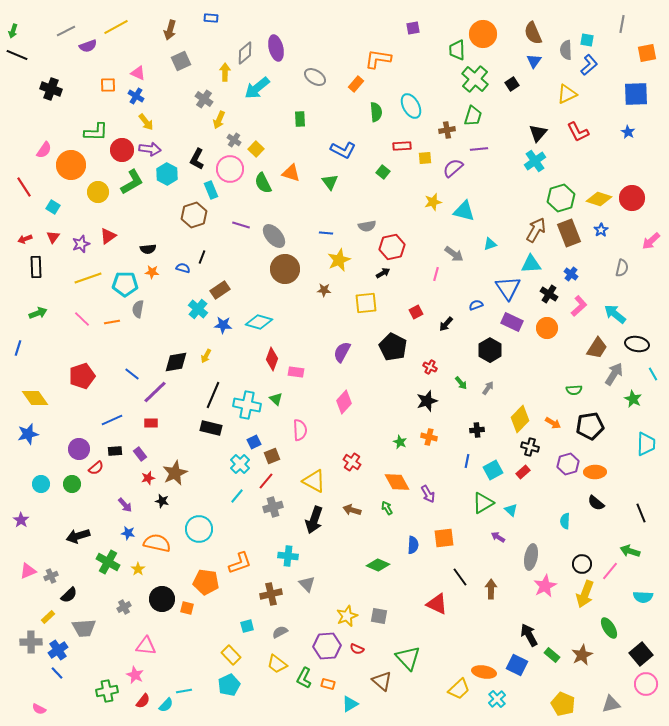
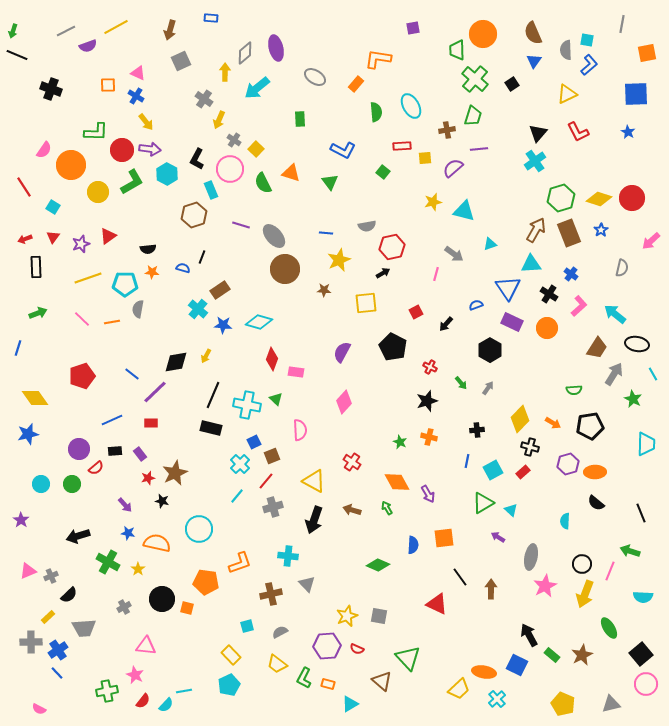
pink line at (610, 571): rotated 18 degrees counterclockwise
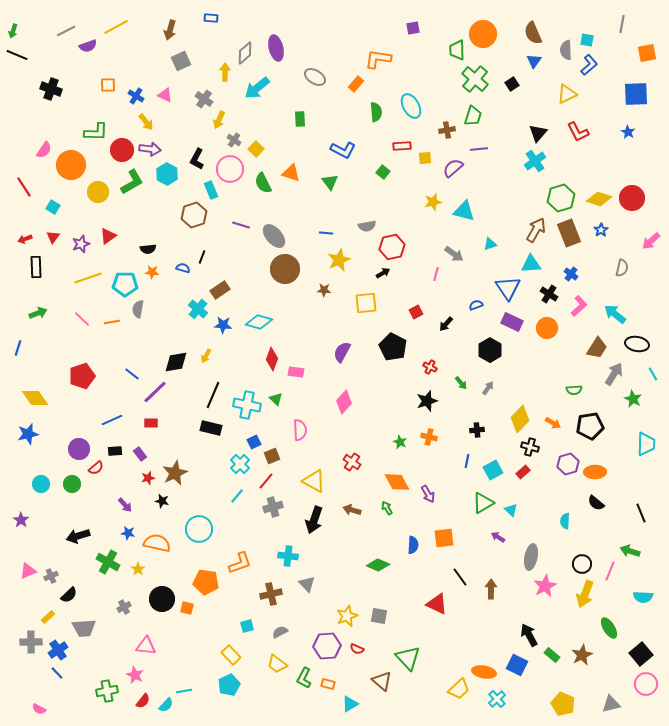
pink triangle at (138, 73): moved 27 px right, 22 px down
